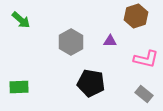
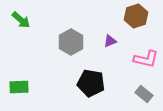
purple triangle: rotated 24 degrees counterclockwise
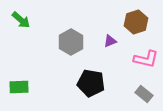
brown hexagon: moved 6 px down
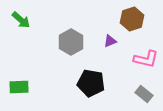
brown hexagon: moved 4 px left, 3 px up
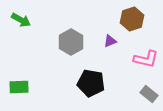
green arrow: rotated 12 degrees counterclockwise
gray rectangle: moved 5 px right
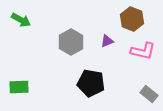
brown hexagon: rotated 20 degrees counterclockwise
purple triangle: moved 3 px left
pink L-shape: moved 3 px left, 8 px up
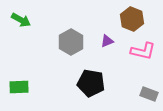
gray rectangle: rotated 18 degrees counterclockwise
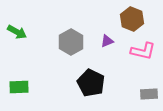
green arrow: moved 4 px left, 12 px down
black pentagon: rotated 16 degrees clockwise
gray rectangle: rotated 24 degrees counterclockwise
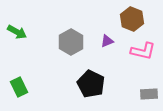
black pentagon: moved 1 px down
green rectangle: rotated 66 degrees clockwise
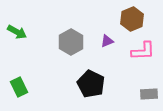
brown hexagon: rotated 15 degrees clockwise
pink L-shape: rotated 15 degrees counterclockwise
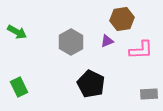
brown hexagon: moved 10 px left; rotated 15 degrees clockwise
pink L-shape: moved 2 px left, 1 px up
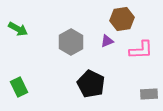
green arrow: moved 1 px right, 3 px up
